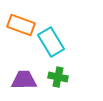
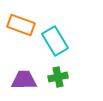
cyan rectangle: moved 4 px right, 1 px up
green cross: rotated 24 degrees counterclockwise
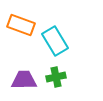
green cross: moved 2 px left
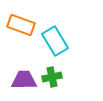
green cross: moved 4 px left
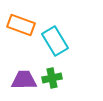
green cross: moved 1 px down
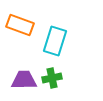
orange rectangle: moved 1 px left
cyan rectangle: rotated 48 degrees clockwise
